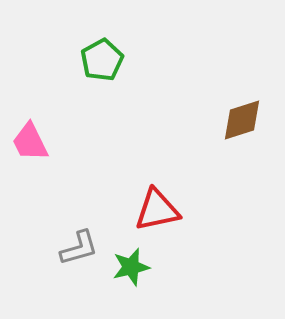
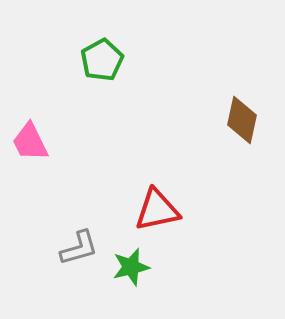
brown diamond: rotated 60 degrees counterclockwise
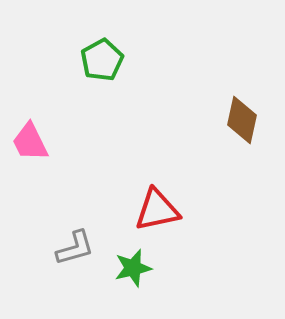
gray L-shape: moved 4 px left
green star: moved 2 px right, 1 px down
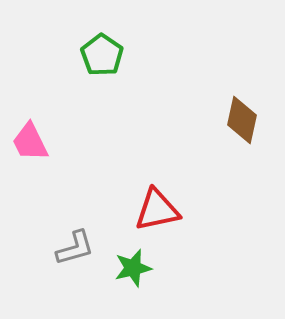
green pentagon: moved 5 px up; rotated 9 degrees counterclockwise
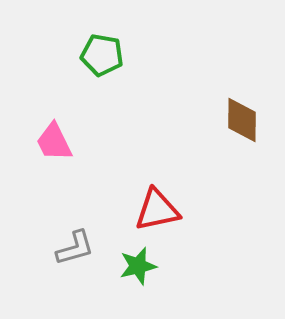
green pentagon: rotated 24 degrees counterclockwise
brown diamond: rotated 12 degrees counterclockwise
pink trapezoid: moved 24 px right
green star: moved 5 px right, 2 px up
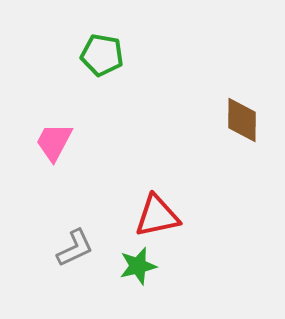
pink trapezoid: rotated 54 degrees clockwise
red triangle: moved 6 px down
gray L-shape: rotated 9 degrees counterclockwise
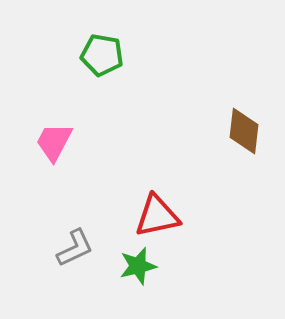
brown diamond: moved 2 px right, 11 px down; rotated 6 degrees clockwise
